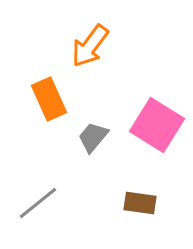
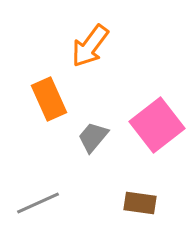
pink square: rotated 20 degrees clockwise
gray line: rotated 15 degrees clockwise
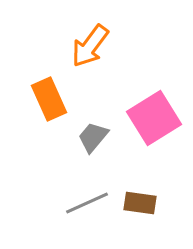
pink square: moved 3 px left, 7 px up; rotated 6 degrees clockwise
gray line: moved 49 px right
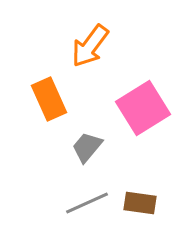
pink square: moved 11 px left, 10 px up
gray trapezoid: moved 6 px left, 10 px down
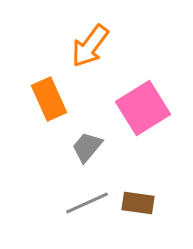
brown rectangle: moved 2 px left
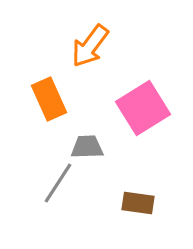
gray trapezoid: rotated 48 degrees clockwise
gray line: moved 29 px left, 20 px up; rotated 33 degrees counterclockwise
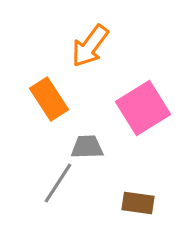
orange rectangle: rotated 9 degrees counterclockwise
